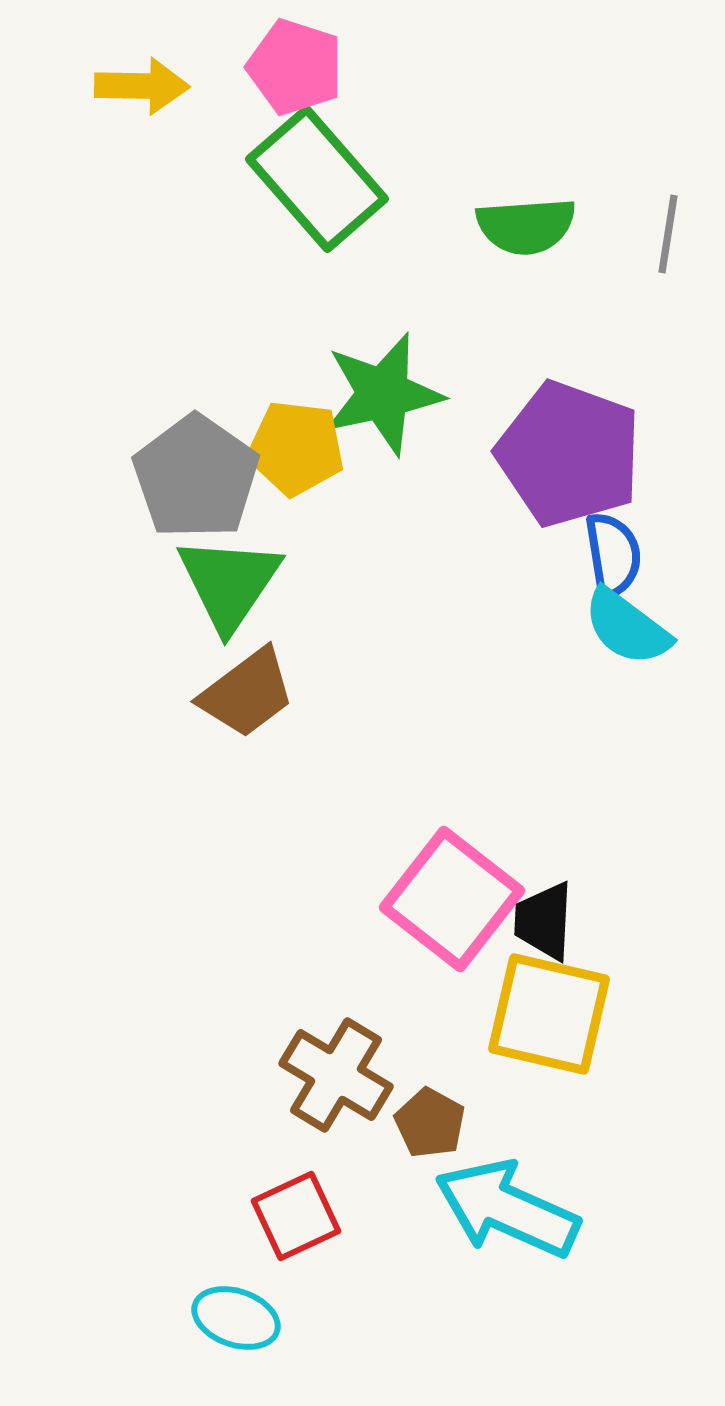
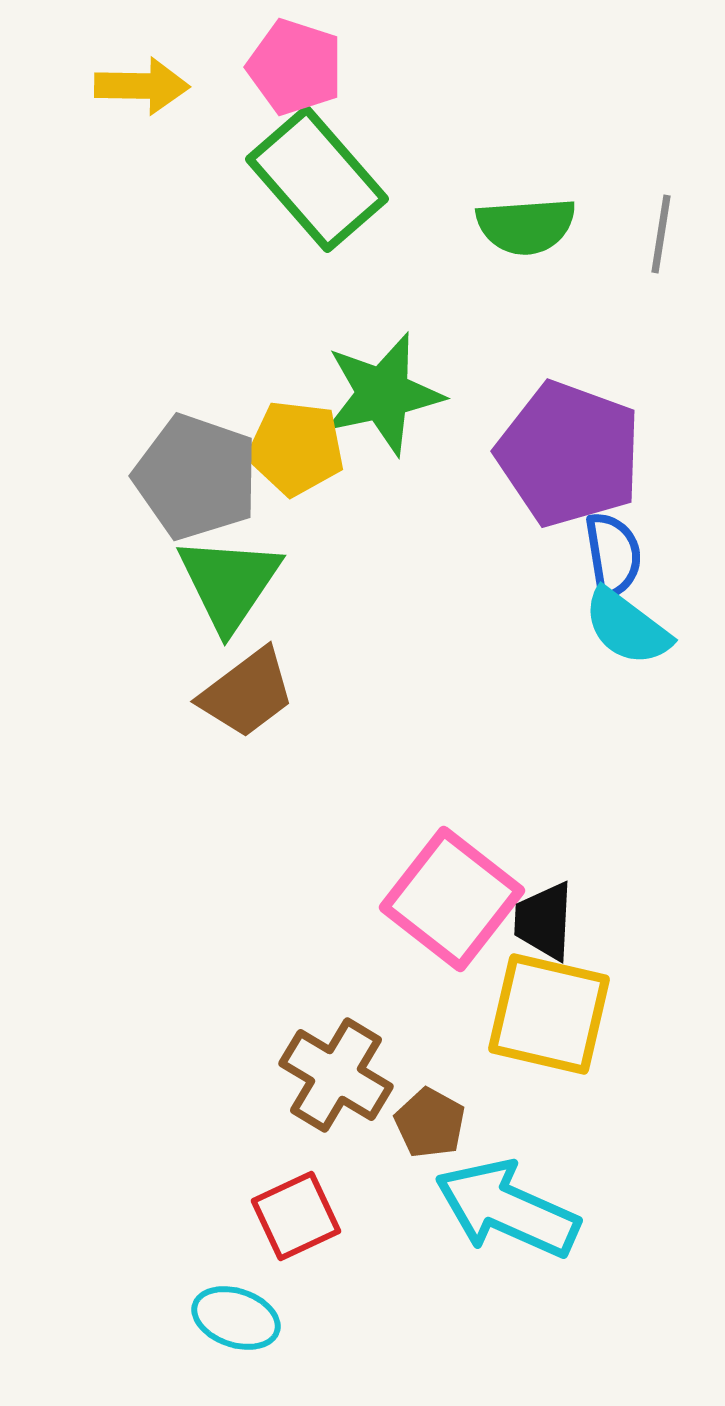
gray line: moved 7 px left
gray pentagon: rotated 16 degrees counterclockwise
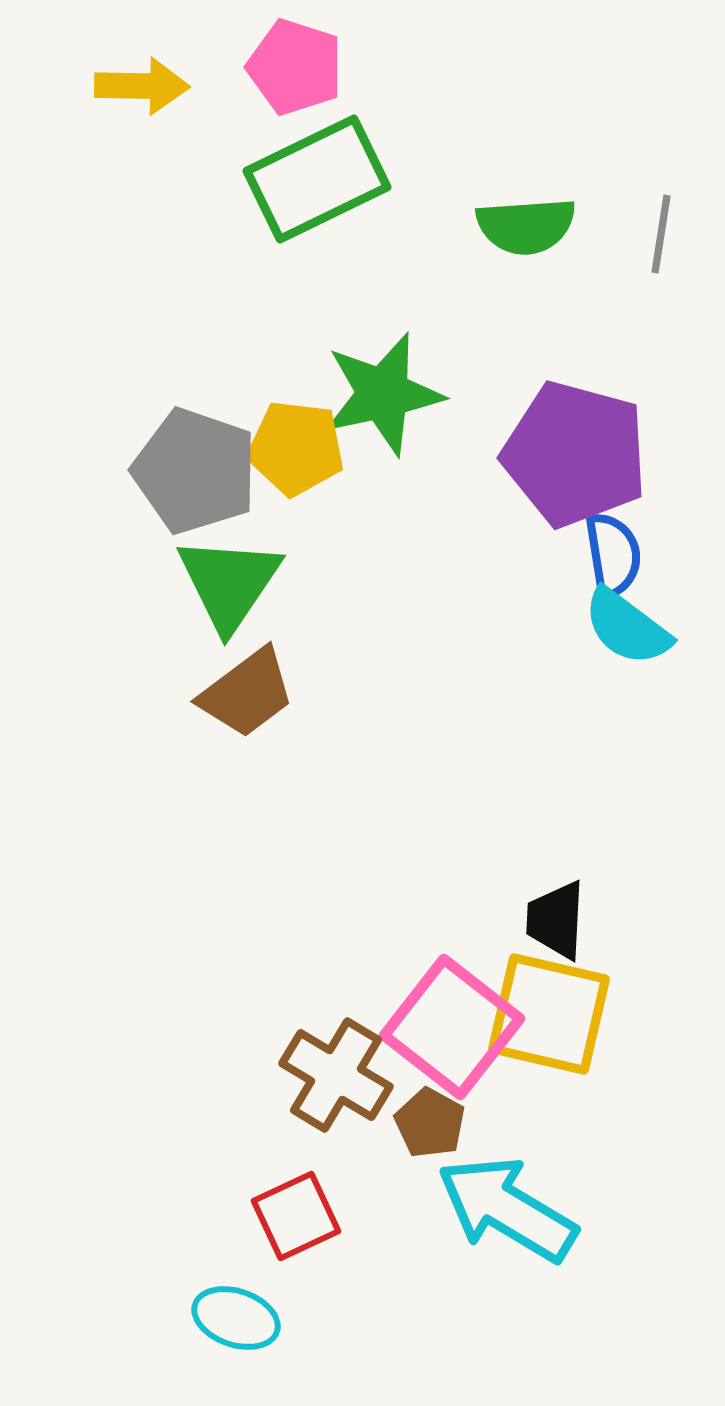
green rectangle: rotated 75 degrees counterclockwise
purple pentagon: moved 6 px right; rotated 5 degrees counterclockwise
gray pentagon: moved 1 px left, 6 px up
pink square: moved 128 px down
black trapezoid: moved 12 px right, 1 px up
cyan arrow: rotated 7 degrees clockwise
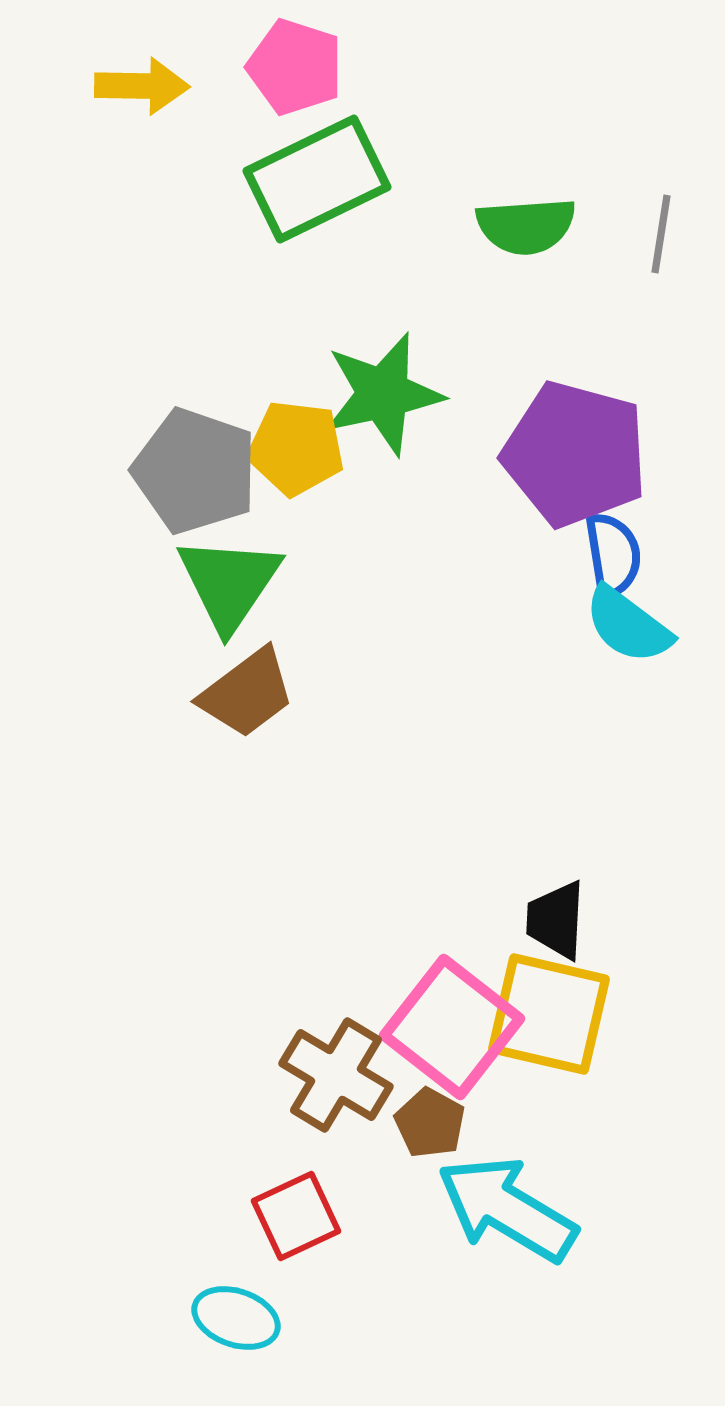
cyan semicircle: moved 1 px right, 2 px up
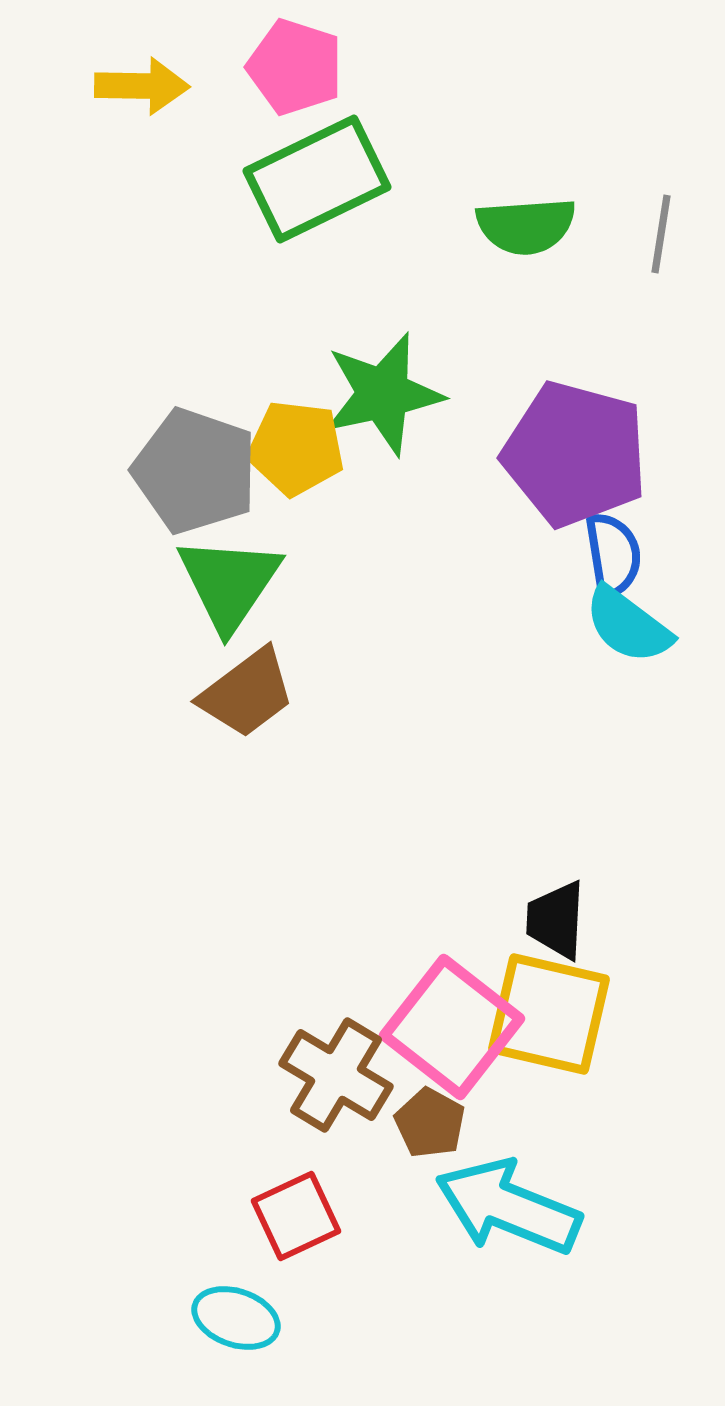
cyan arrow: moved 1 px right, 2 px up; rotated 9 degrees counterclockwise
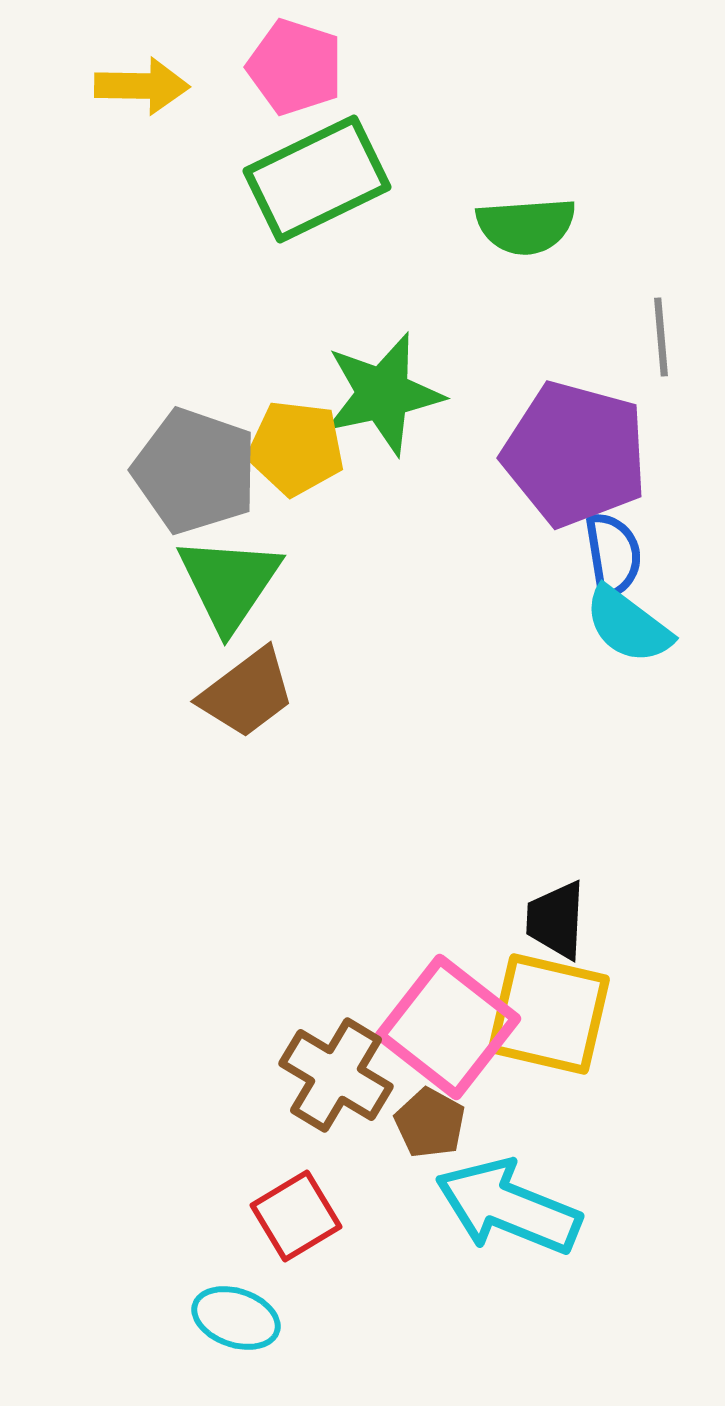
gray line: moved 103 px down; rotated 14 degrees counterclockwise
pink square: moved 4 px left
red square: rotated 6 degrees counterclockwise
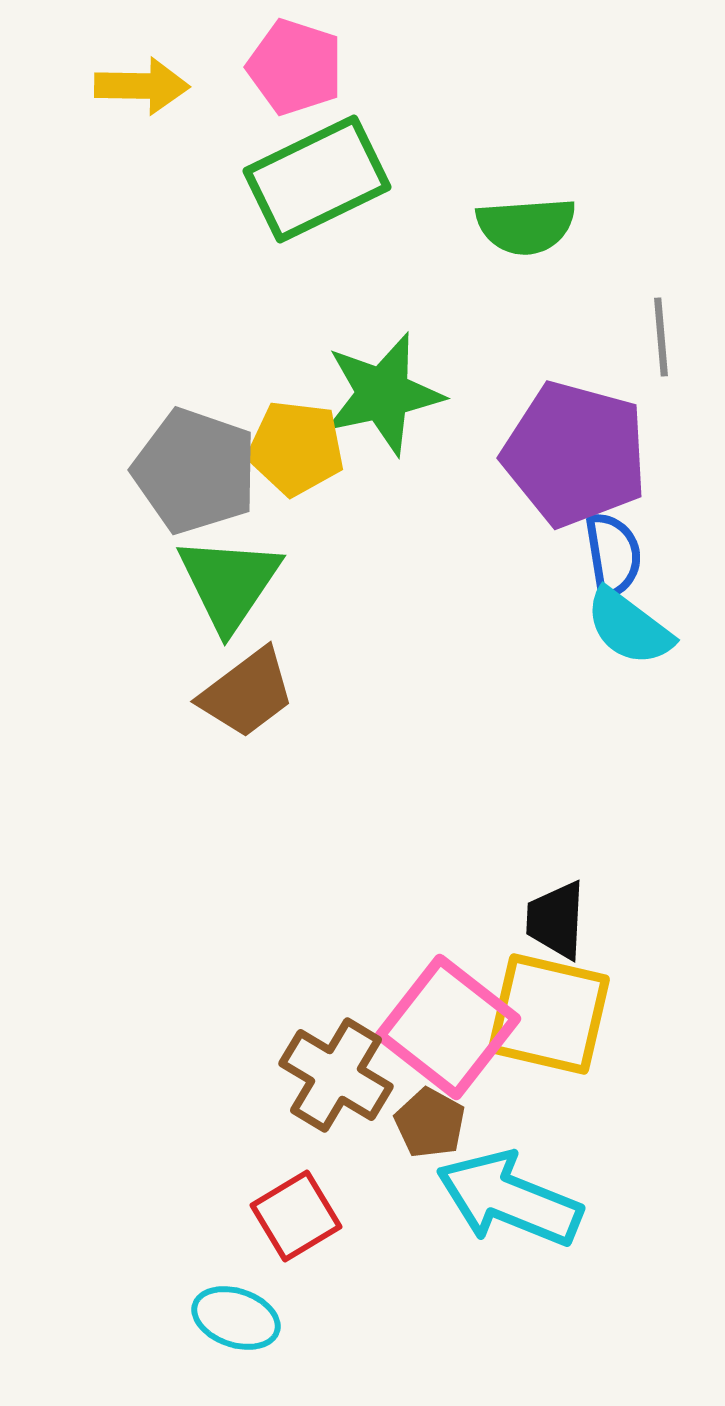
cyan semicircle: moved 1 px right, 2 px down
cyan arrow: moved 1 px right, 8 px up
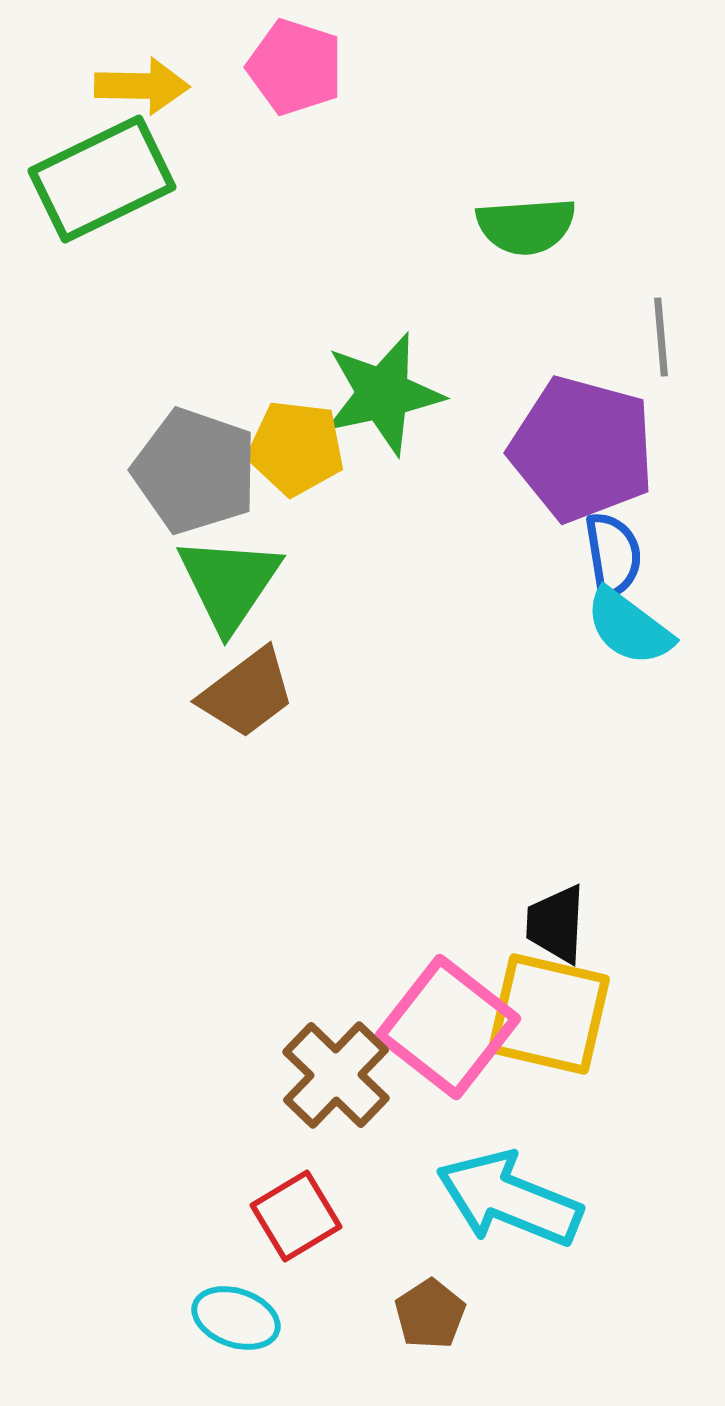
green rectangle: moved 215 px left
purple pentagon: moved 7 px right, 5 px up
black trapezoid: moved 4 px down
brown cross: rotated 13 degrees clockwise
brown pentagon: moved 191 px down; rotated 10 degrees clockwise
